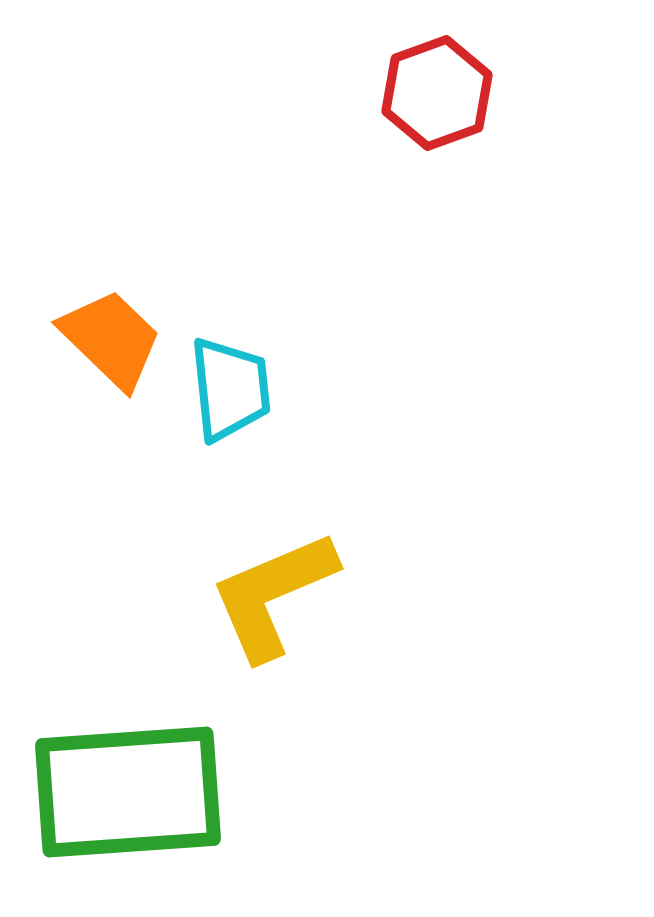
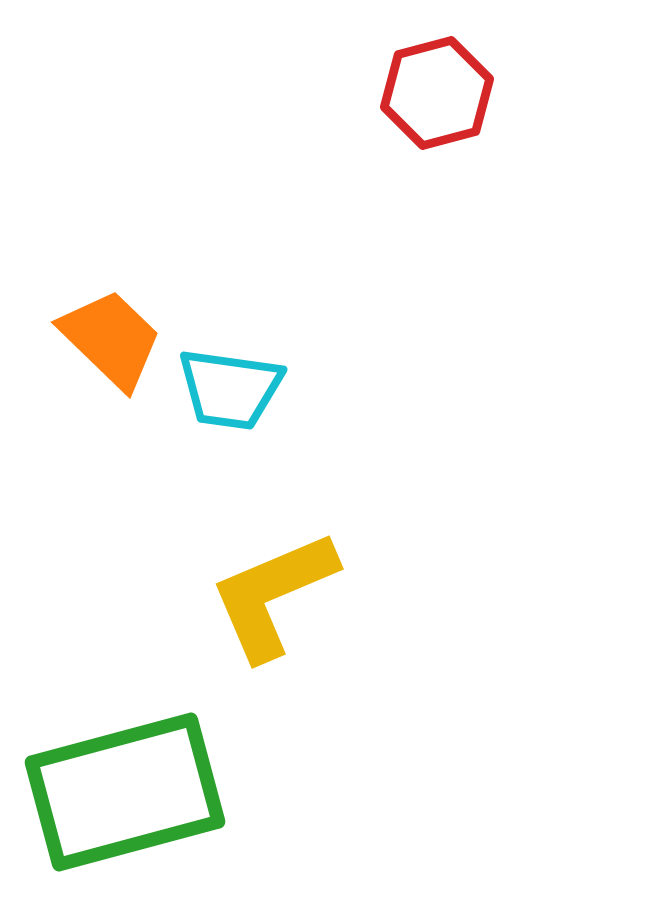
red hexagon: rotated 5 degrees clockwise
cyan trapezoid: rotated 104 degrees clockwise
green rectangle: moved 3 px left; rotated 11 degrees counterclockwise
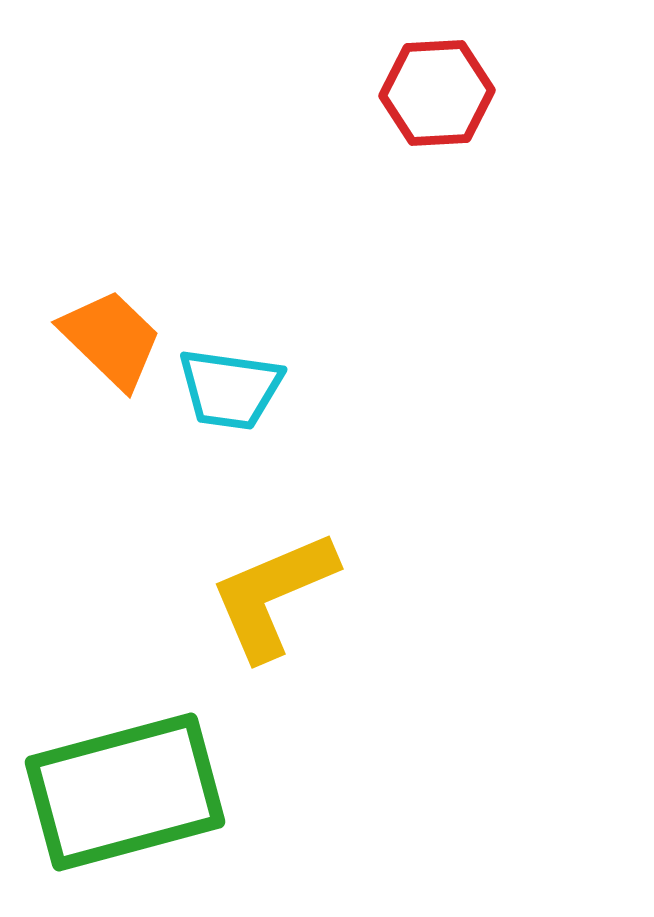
red hexagon: rotated 12 degrees clockwise
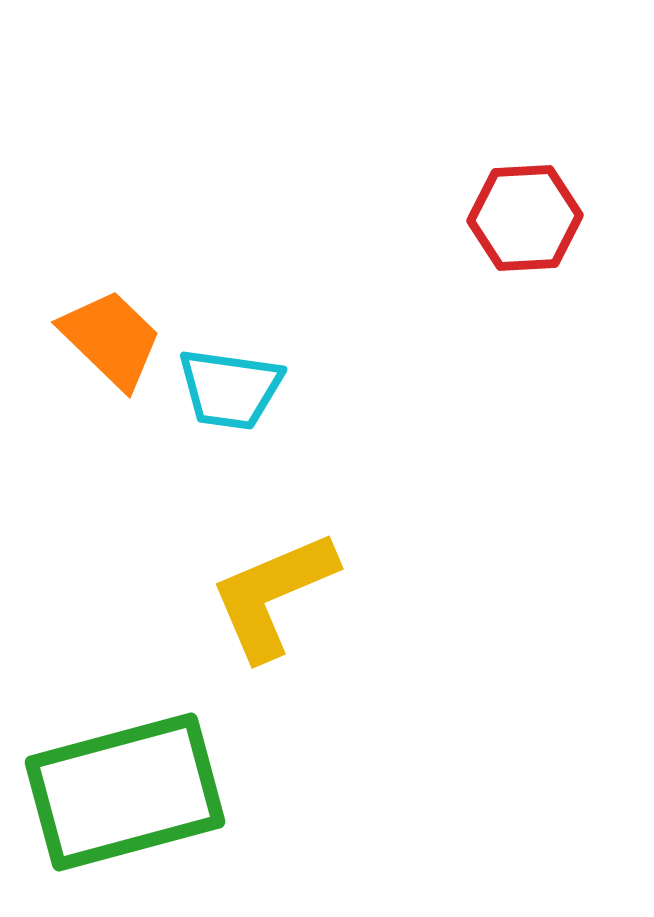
red hexagon: moved 88 px right, 125 px down
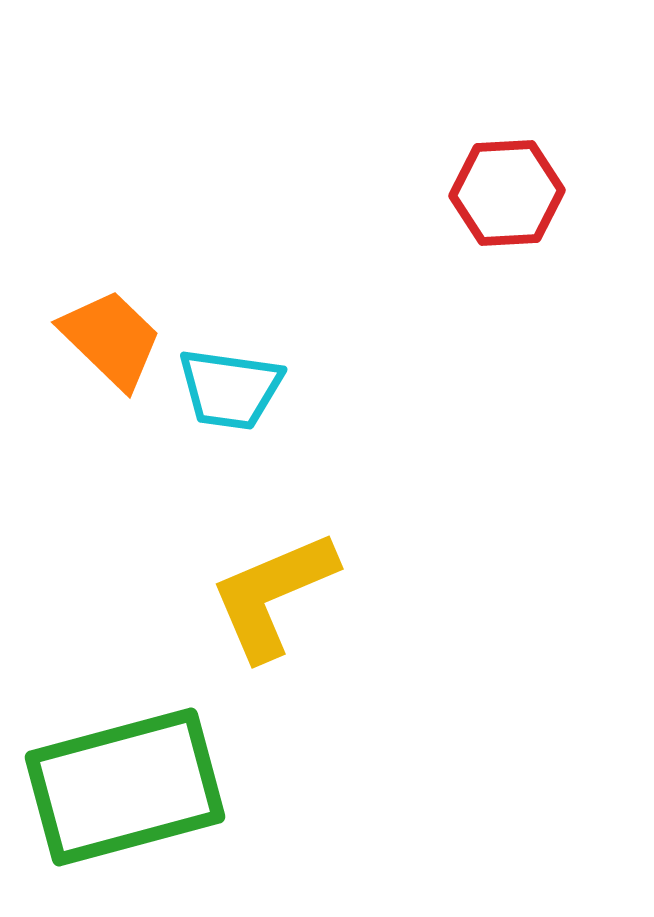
red hexagon: moved 18 px left, 25 px up
green rectangle: moved 5 px up
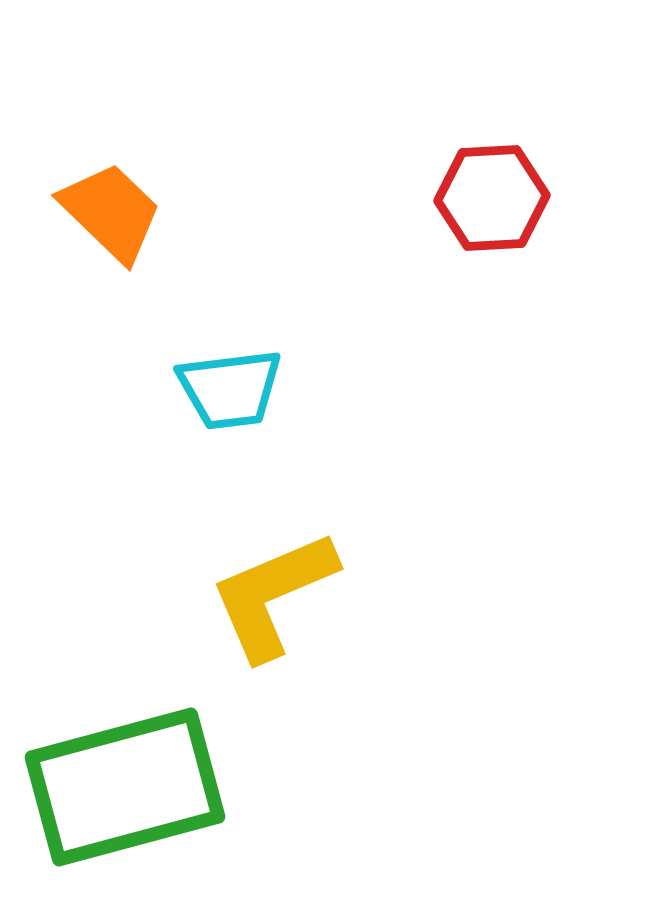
red hexagon: moved 15 px left, 5 px down
orange trapezoid: moved 127 px up
cyan trapezoid: rotated 15 degrees counterclockwise
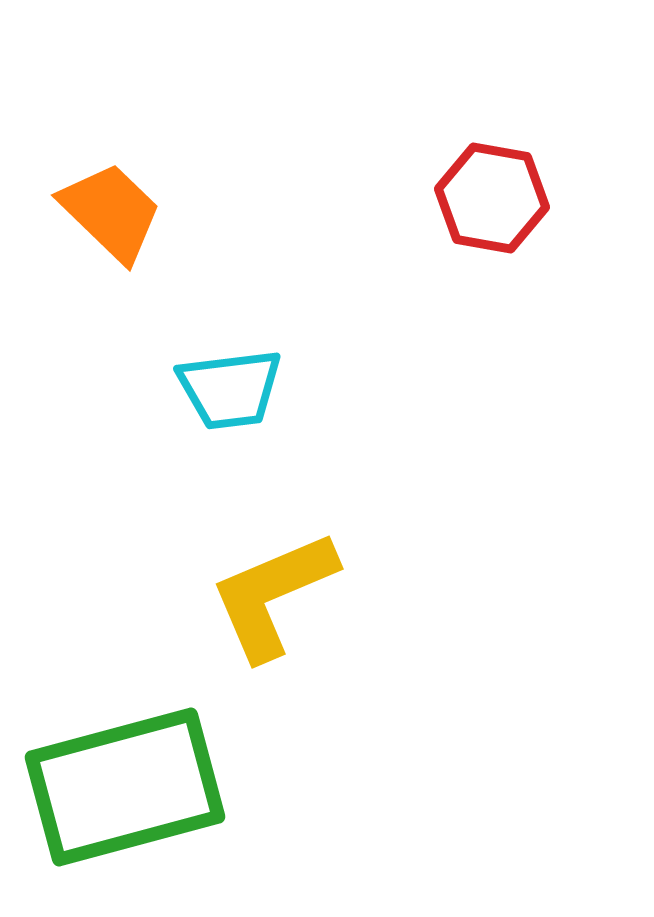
red hexagon: rotated 13 degrees clockwise
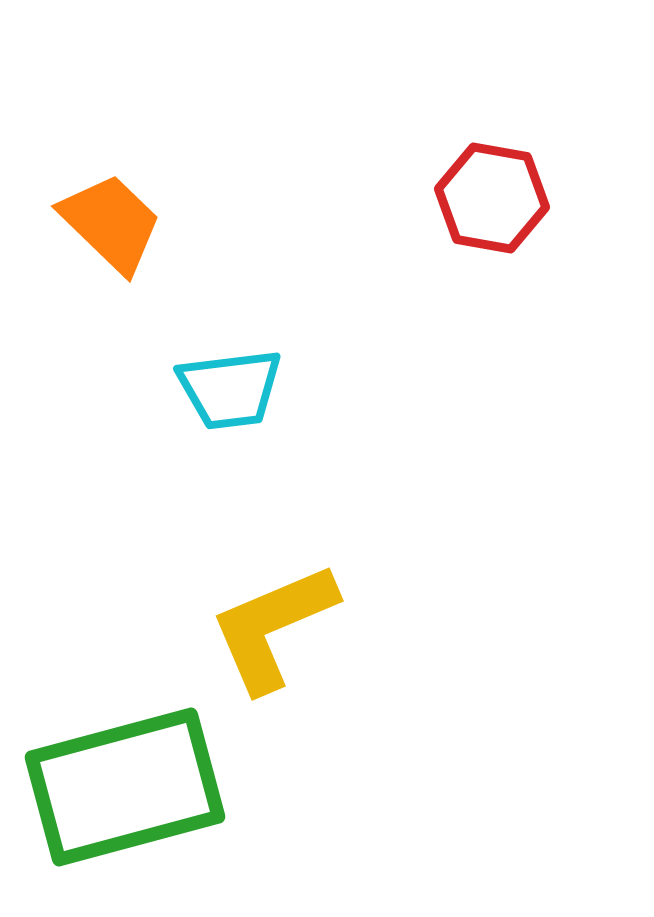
orange trapezoid: moved 11 px down
yellow L-shape: moved 32 px down
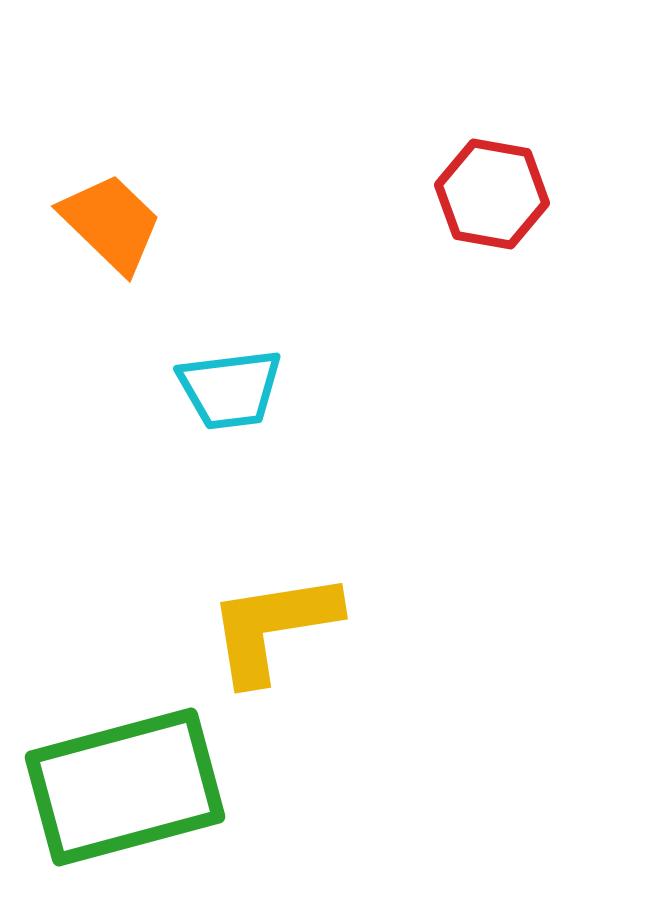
red hexagon: moved 4 px up
yellow L-shape: rotated 14 degrees clockwise
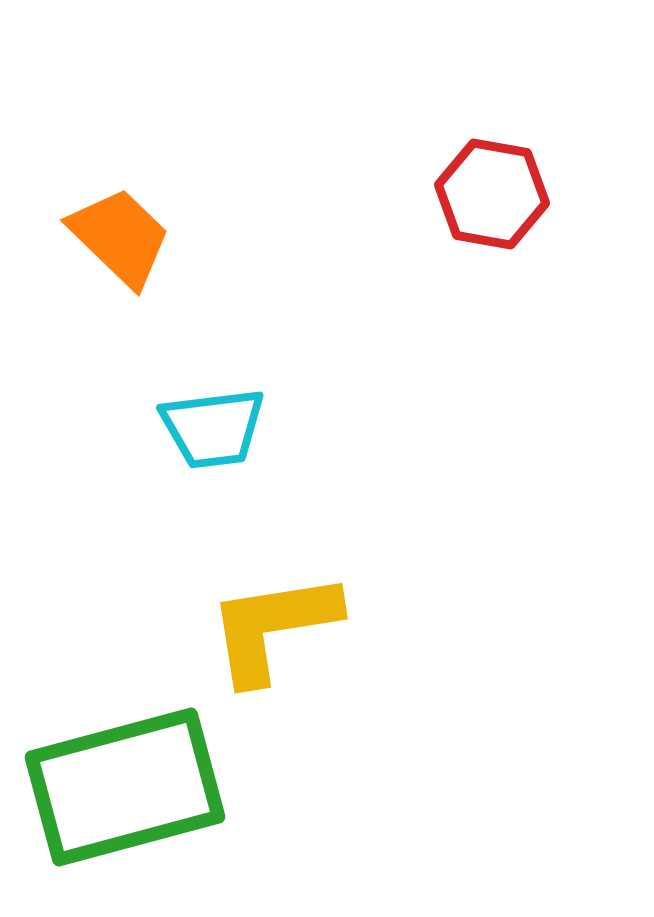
orange trapezoid: moved 9 px right, 14 px down
cyan trapezoid: moved 17 px left, 39 px down
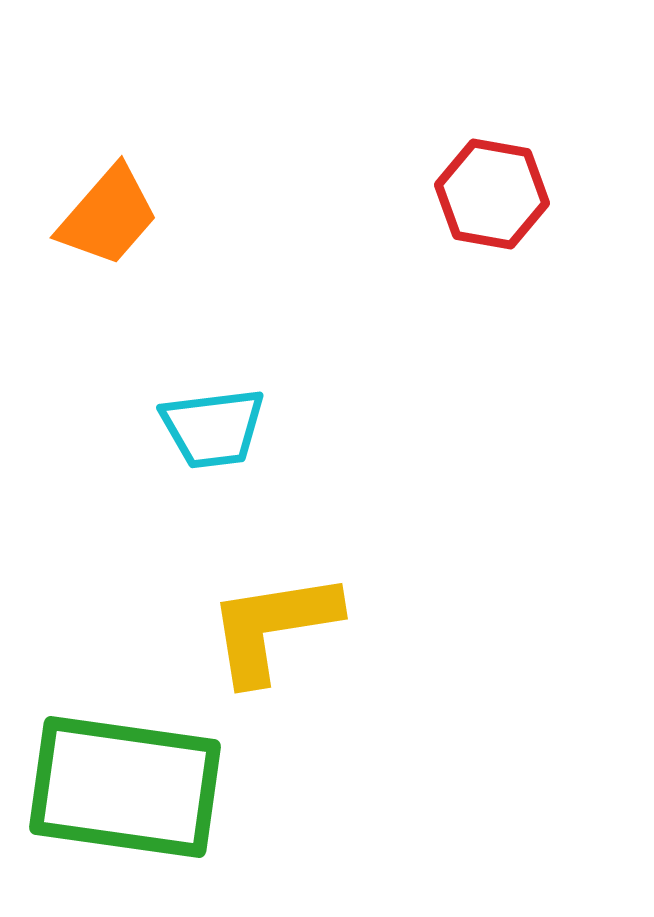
orange trapezoid: moved 12 px left, 21 px up; rotated 87 degrees clockwise
green rectangle: rotated 23 degrees clockwise
